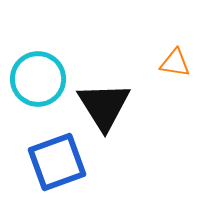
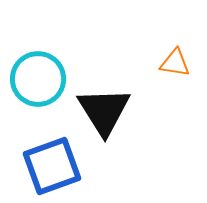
black triangle: moved 5 px down
blue square: moved 5 px left, 4 px down
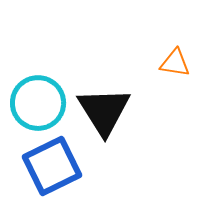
cyan circle: moved 24 px down
blue square: rotated 6 degrees counterclockwise
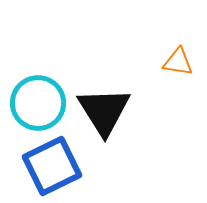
orange triangle: moved 3 px right, 1 px up
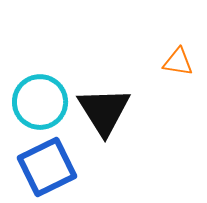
cyan circle: moved 2 px right, 1 px up
blue square: moved 5 px left, 1 px down
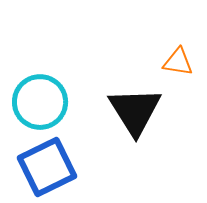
black triangle: moved 31 px right
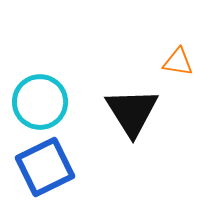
black triangle: moved 3 px left, 1 px down
blue square: moved 2 px left
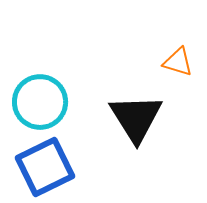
orange triangle: rotated 8 degrees clockwise
black triangle: moved 4 px right, 6 px down
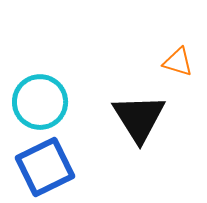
black triangle: moved 3 px right
